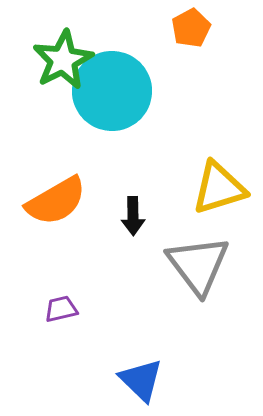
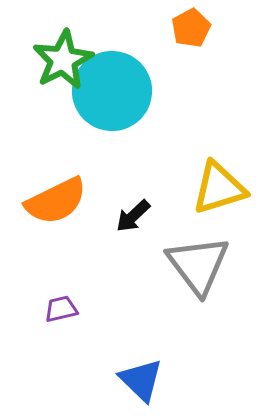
orange semicircle: rotated 4 degrees clockwise
black arrow: rotated 48 degrees clockwise
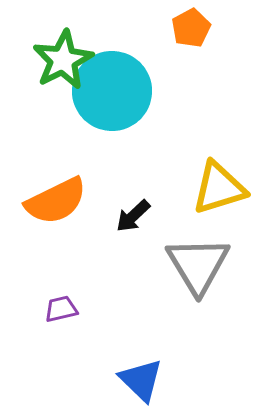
gray triangle: rotated 6 degrees clockwise
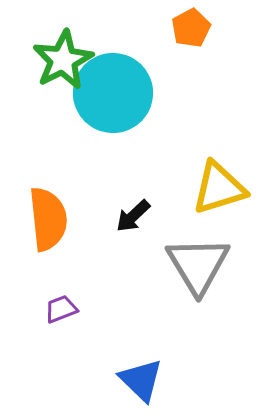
cyan circle: moved 1 px right, 2 px down
orange semicircle: moved 8 px left, 18 px down; rotated 70 degrees counterclockwise
purple trapezoid: rotated 8 degrees counterclockwise
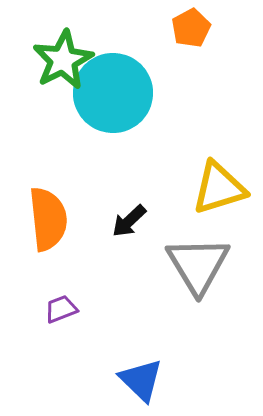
black arrow: moved 4 px left, 5 px down
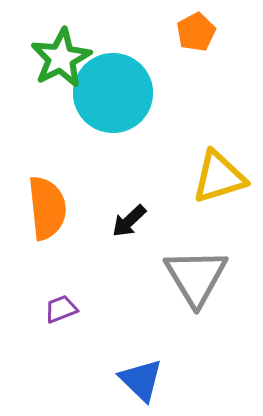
orange pentagon: moved 5 px right, 4 px down
green star: moved 2 px left, 2 px up
yellow triangle: moved 11 px up
orange semicircle: moved 1 px left, 11 px up
gray triangle: moved 2 px left, 12 px down
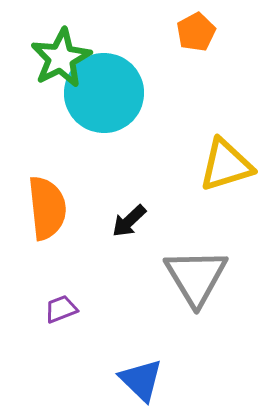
cyan circle: moved 9 px left
yellow triangle: moved 7 px right, 12 px up
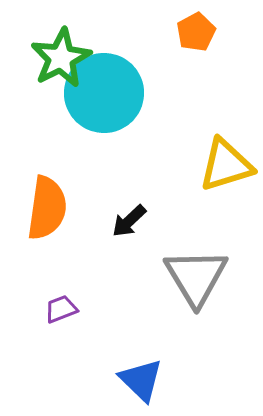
orange semicircle: rotated 14 degrees clockwise
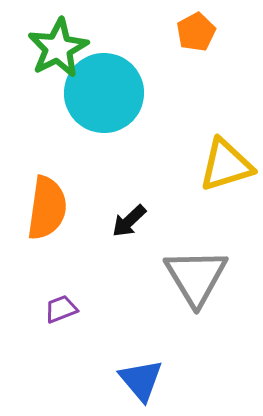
green star: moved 3 px left, 10 px up
blue triangle: rotated 6 degrees clockwise
